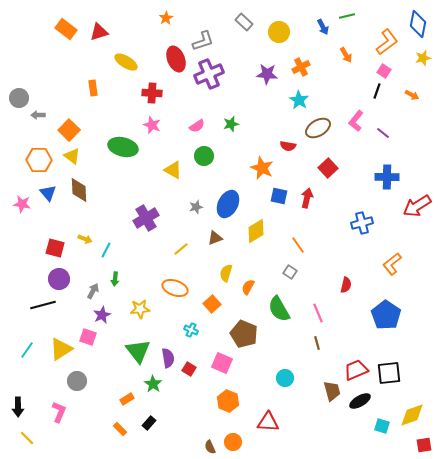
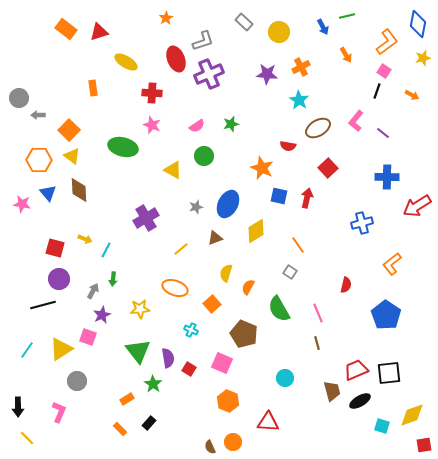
green arrow at (115, 279): moved 2 px left
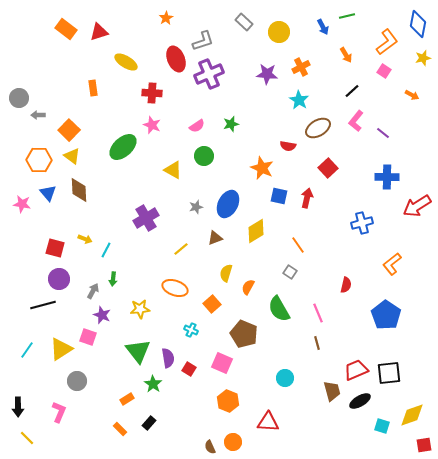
black line at (377, 91): moved 25 px left; rotated 28 degrees clockwise
green ellipse at (123, 147): rotated 56 degrees counterclockwise
purple star at (102, 315): rotated 24 degrees counterclockwise
